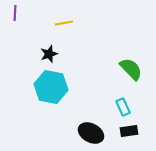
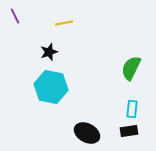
purple line: moved 3 px down; rotated 28 degrees counterclockwise
black star: moved 2 px up
green semicircle: moved 1 px up; rotated 110 degrees counterclockwise
cyan rectangle: moved 9 px right, 2 px down; rotated 30 degrees clockwise
black ellipse: moved 4 px left
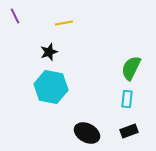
cyan rectangle: moved 5 px left, 10 px up
black rectangle: rotated 12 degrees counterclockwise
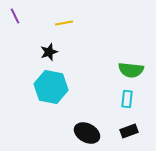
green semicircle: moved 2 px down; rotated 110 degrees counterclockwise
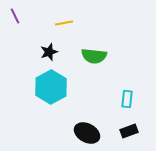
green semicircle: moved 37 px left, 14 px up
cyan hexagon: rotated 20 degrees clockwise
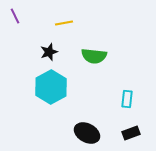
black rectangle: moved 2 px right, 2 px down
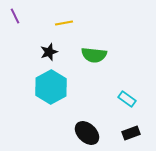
green semicircle: moved 1 px up
cyan rectangle: rotated 60 degrees counterclockwise
black ellipse: rotated 15 degrees clockwise
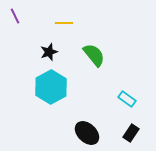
yellow line: rotated 12 degrees clockwise
green semicircle: rotated 135 degrees counterclockwise
black rectangle: rotated 36 degrees counterclockwise
